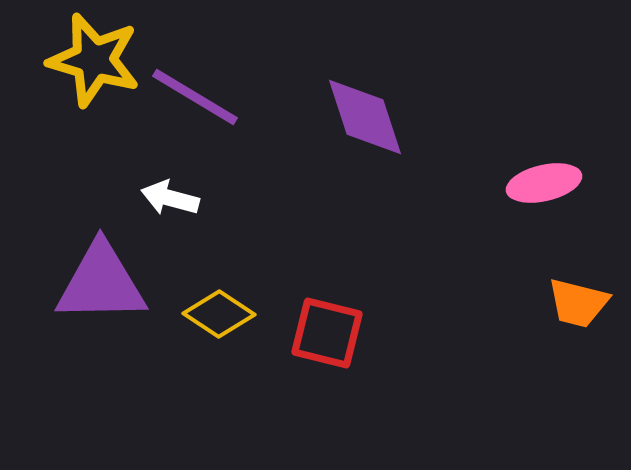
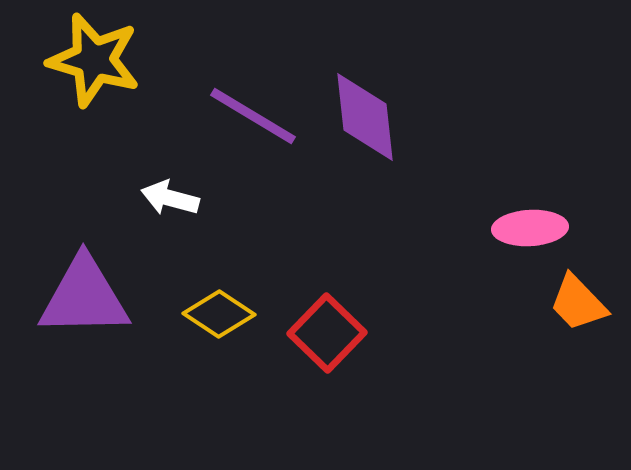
purple line: moved 58 px right, 19 px down
purple diamond: rotated 12 degrees clockwise
pink ellipse: moved 14 px left, 45 px down; rotated 10 degrees clockwise
purple triangle: moved 17 px left, 14 px down
orange trapezoid: rotated 32 degrees clockwise
red square: rotated 30 degrees clockwise
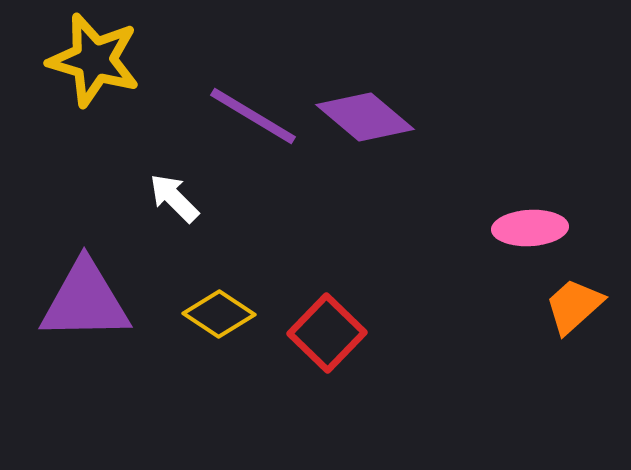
purple diamond: rotated 44 degrees counterclockwise
white arrow: moved 4 px right; rotated 30 degrees clockwise
purple triangle: moved 1 px right, 4 px down
orange trapezoid: moved 4 px left, 3 px down; rotated 92 degrees clockwise
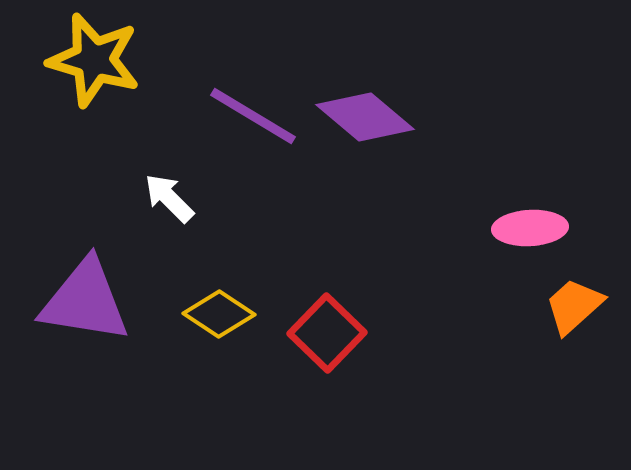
white arrow: moved 5 px left
purple triangle: rotated 10 degrees clockwise
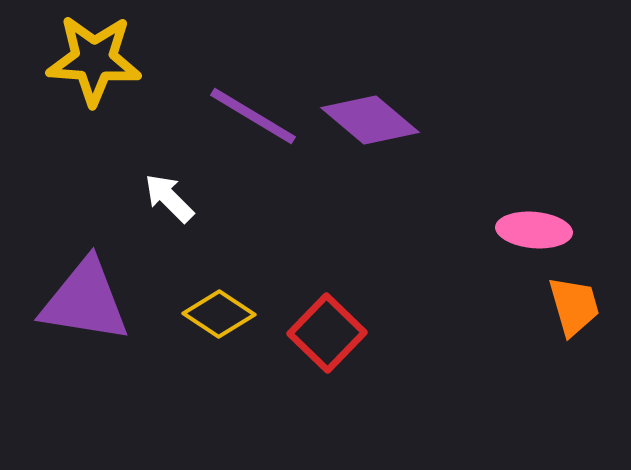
yellow star: rotated 12 degrees counterclockwise
purple diamond: moved 5 px right, 3 px down
pink ellipse: moved 4 px right, 2 px down; rotated 8 degrees clockwise
orange trapezoid: rotated 116 degrees clockwise
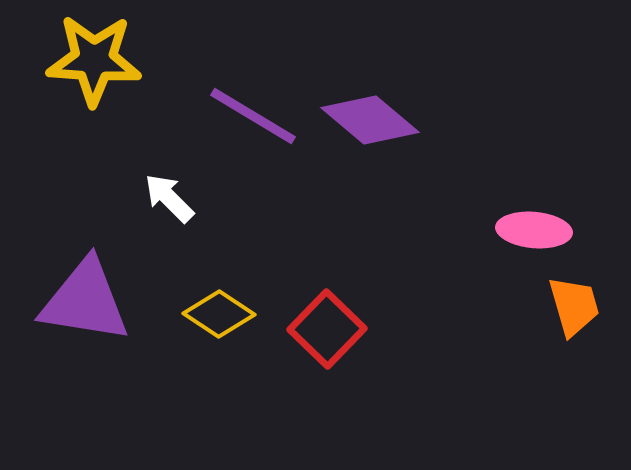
red square: moved 4 px up
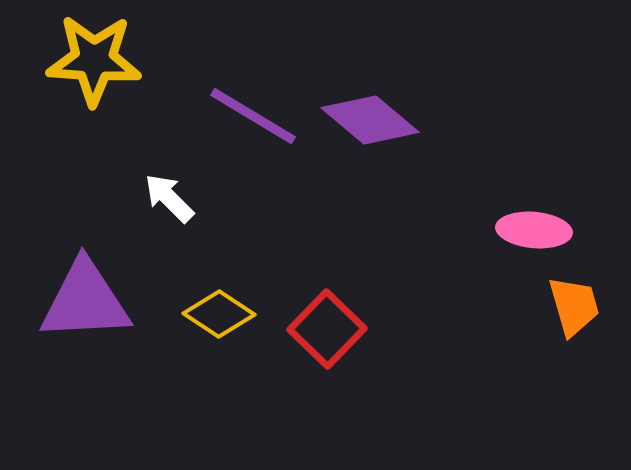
purple triangle: rotated 12 degrees counterclockwise
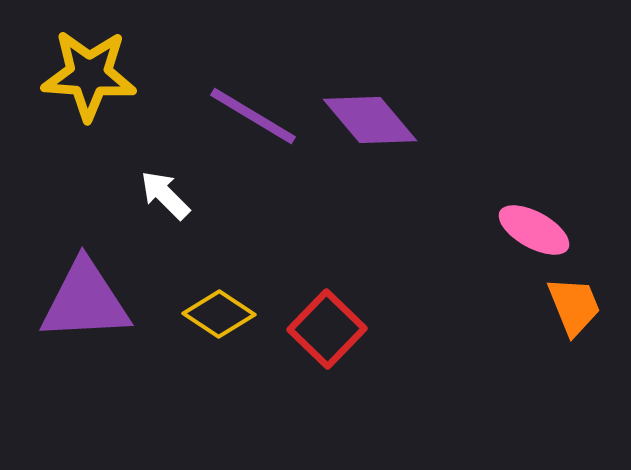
yellow star: moved 5 px left, 15 px down
purple diamond: rotated 10 degrees clockwise
white arrow: moved 4 px left, 3 px up
pink ellipse: rotated 24 degrees clockwise
orange trapezoid: rotated 6 degrees counterclockwise
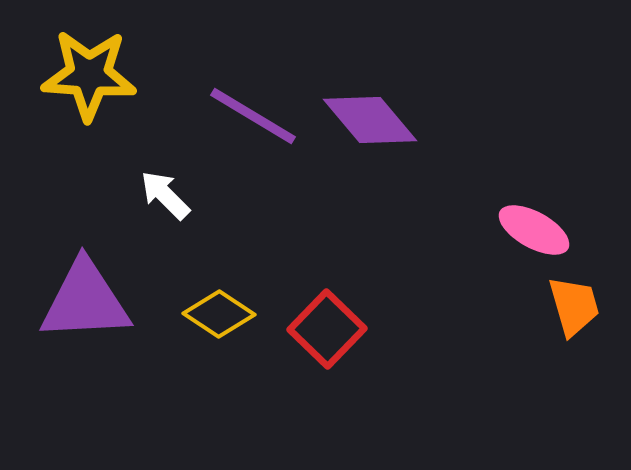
orange trapezoid: rotated 6 degrees clockwise
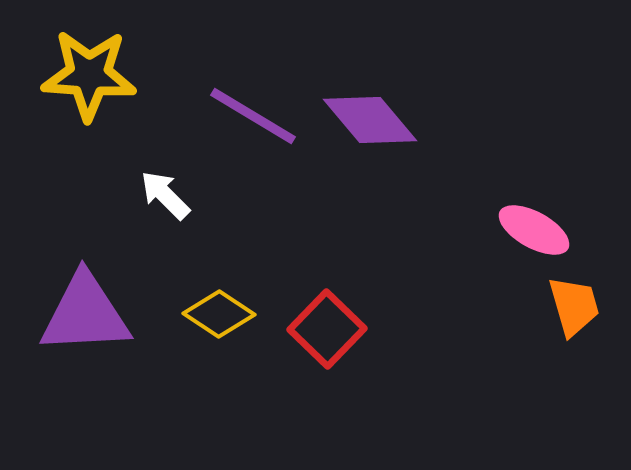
purple triangle: moved 13 px down
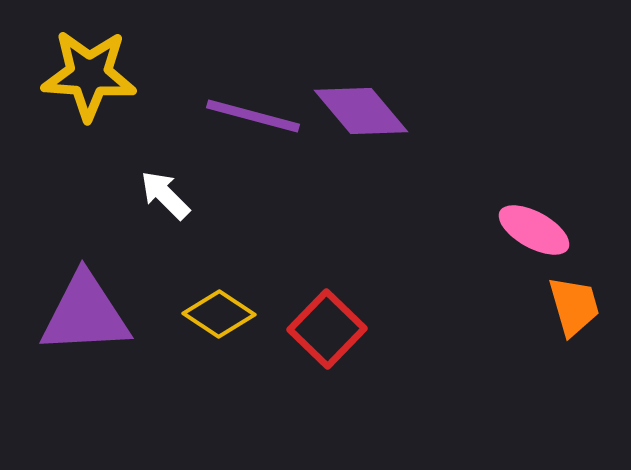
purple line: rotated 16 degrees counterclockwise
purple diamond: moved 9 px left, 9 px up
